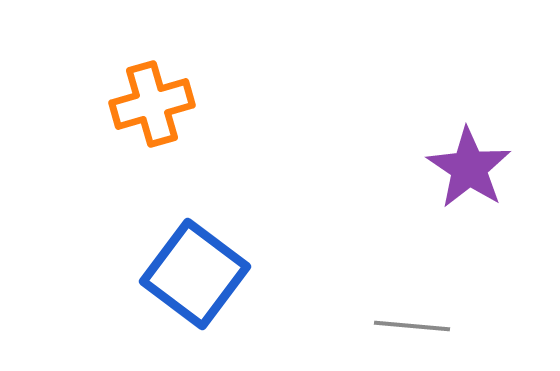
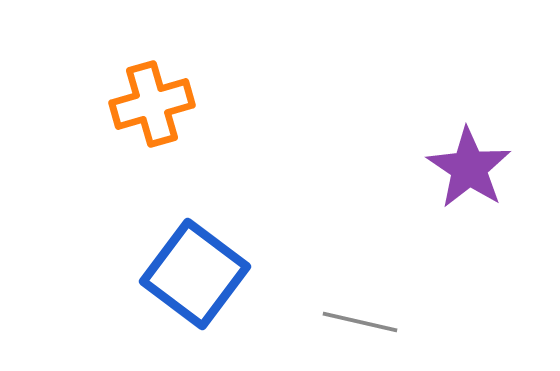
gray line: moved 52 px left, 4 px up; rotated 8 degrees clockwise
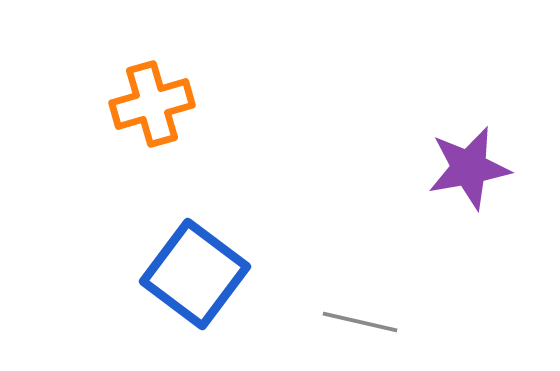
purple star: rotated 28 degrees clockwise
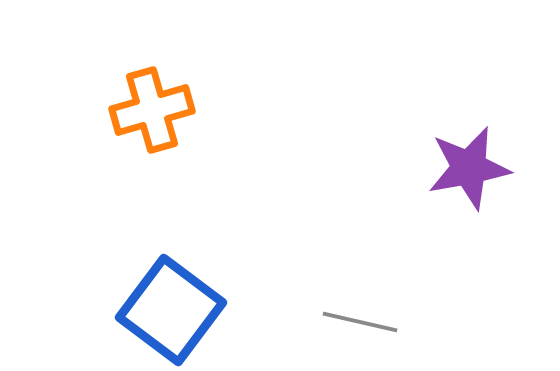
orange cross: moved 6 px down
blue square: moved 24 px left, 36 px down
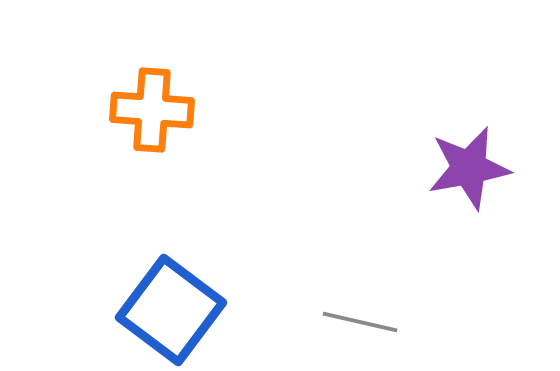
orange cross: rotated 20 degrees clockwise
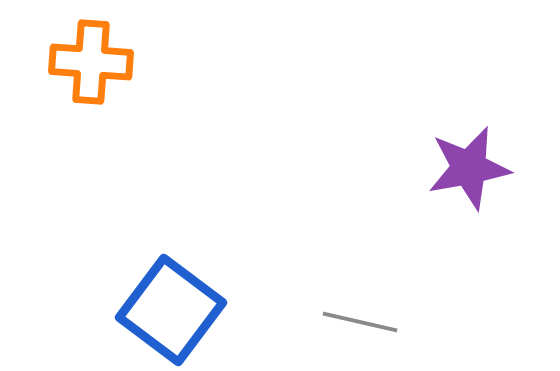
orange cross: moved 61 px left, 48 px up
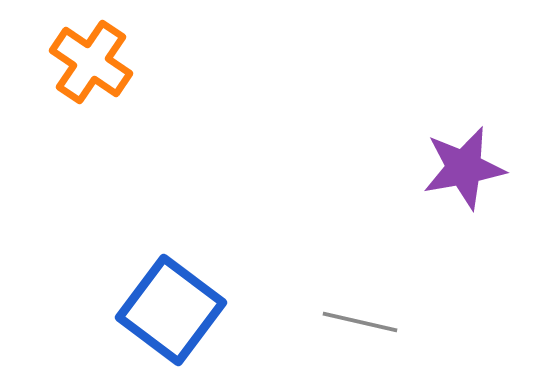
orange cross: rotated 30 degrees clockwise
purple star: moved 5 px left
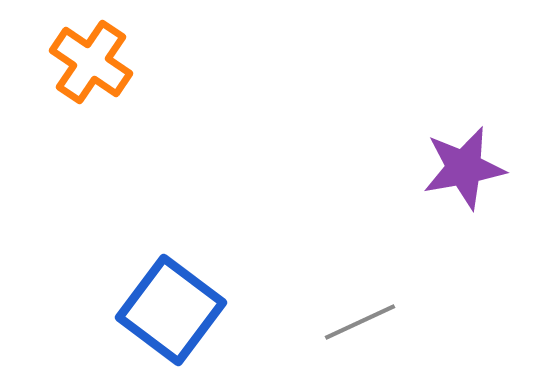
gray line: rotated 38 degrees counterclockwise
